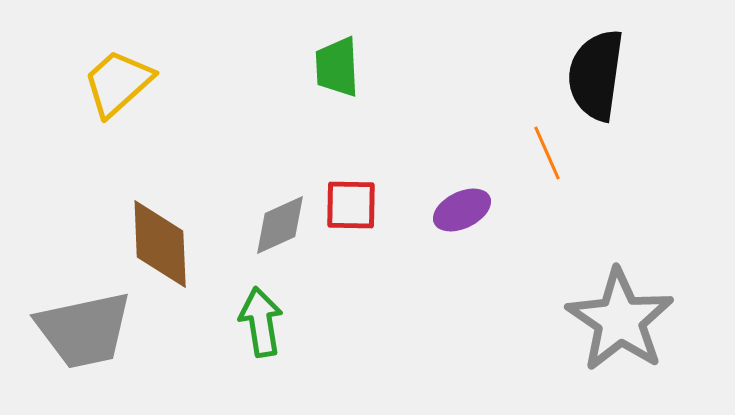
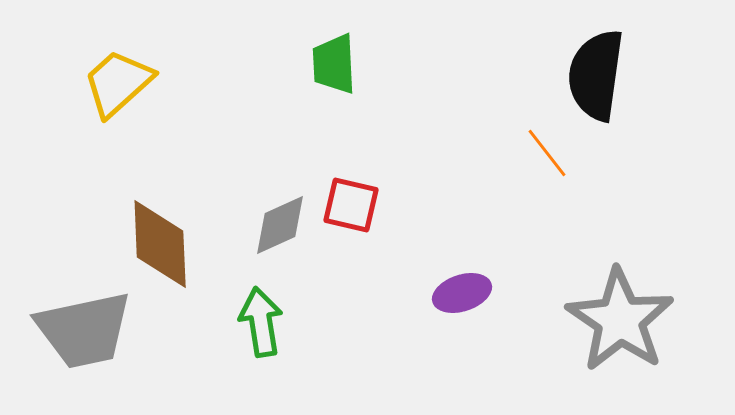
green trapezoid: moved 3 px left, 3 px up
orange line: rotated 14 degrees counterclockwise
red square: rotated 12 degrees clockwise
purple ellipse: moved 83 px down; rotated 8 degrees clockwise
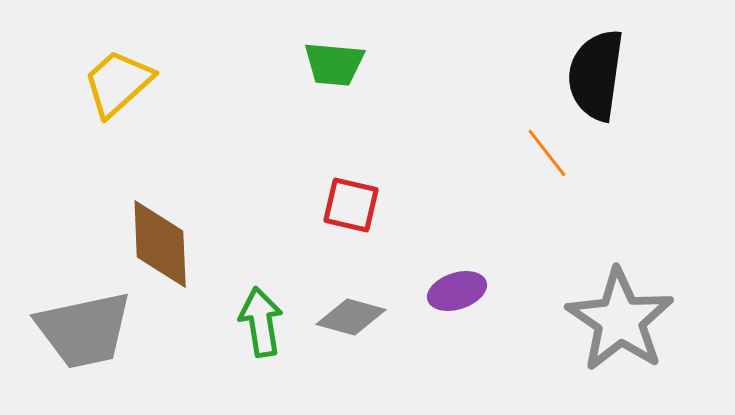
green trapezoid: rotated 82 degrees counterclockwise
gray diamond: moved 71 px right, 92 px down; rotated 40 degrees clockwise
purple ellipse: moved 5 px left, 2 px up
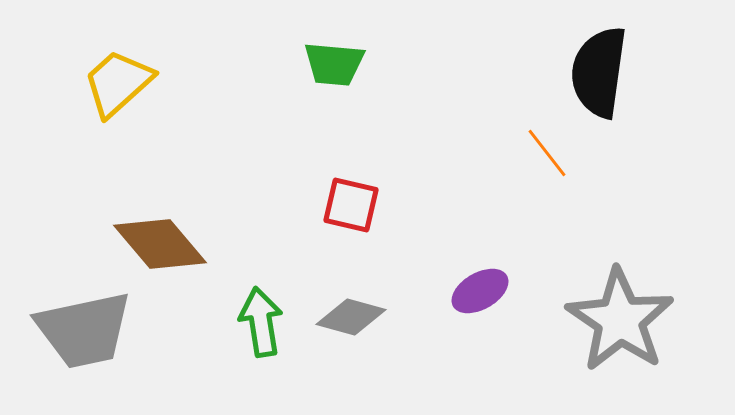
black semicircle: moved 3 px right, 3 px up
brown diamond: rotated 38 degrees counterclockwise
purple ellipse: moved 23 px right; rotated 12 degrees counterclockwise
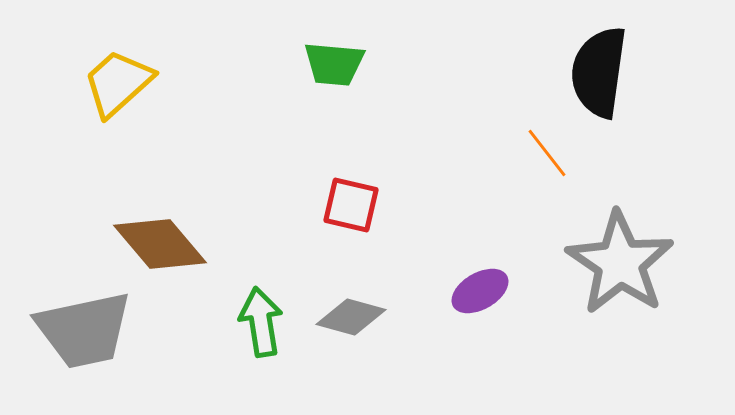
gray star: moved 57 px up
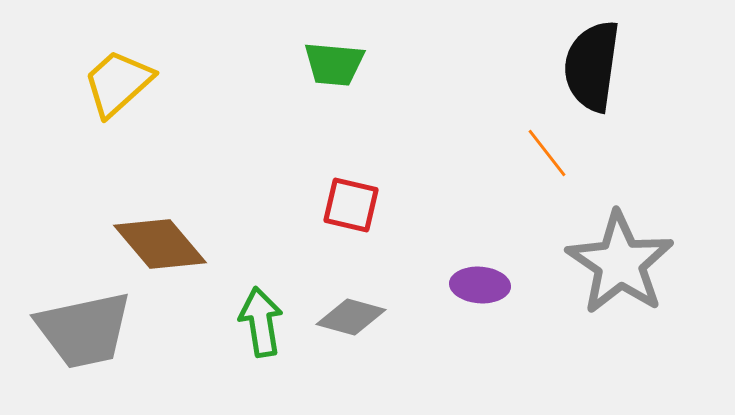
black semicircle: moved 7 px left, 6 px up
purple ellipse: moved 6 px up; rotated 34 degrees clockwise
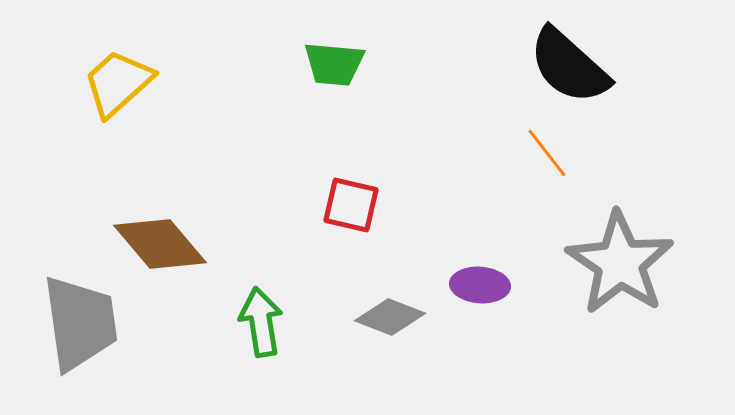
black semicircle: moved 23 px left; rotated 56 degrees counterclockwise
gray diamond: moved 39 px right; rotated 6 degrees clockwise
gray trapezoid: moved 4 px left, 7 px up; rotated 86 degrees counterclockwise
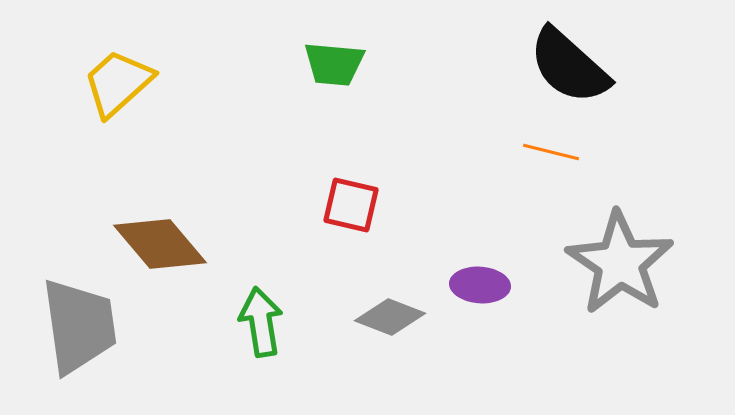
orange line: moved 4 px right, 1 px up; rotated 38 degrees counterclockwise
gray trapezoid: moved 1 px left, 3 px down
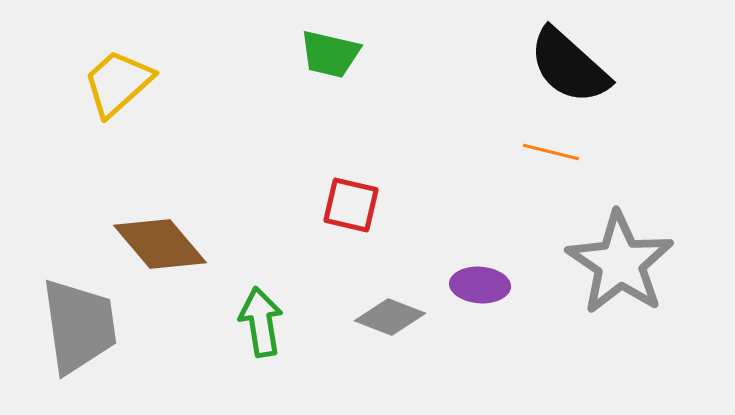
green trapezoid: moved 4 px left, 10 px up; rotated 8 degrees clockwise
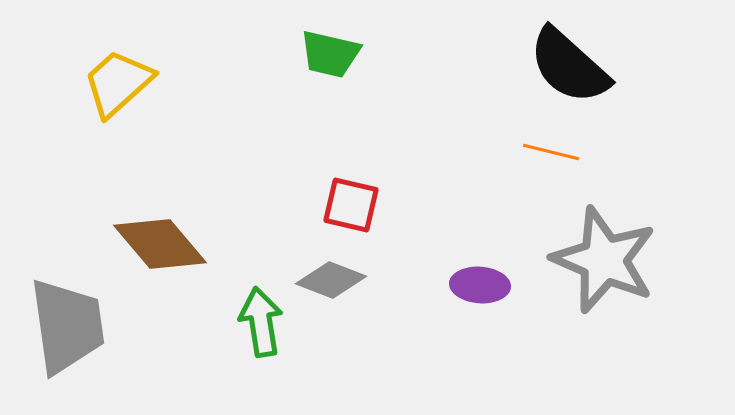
gray star: moved 16 px left, 3 px up; rotated 11 degrees counterclockwise
gray diamond: moved 59 px left, 37 px up
gray trapezoid: moved 12 px left
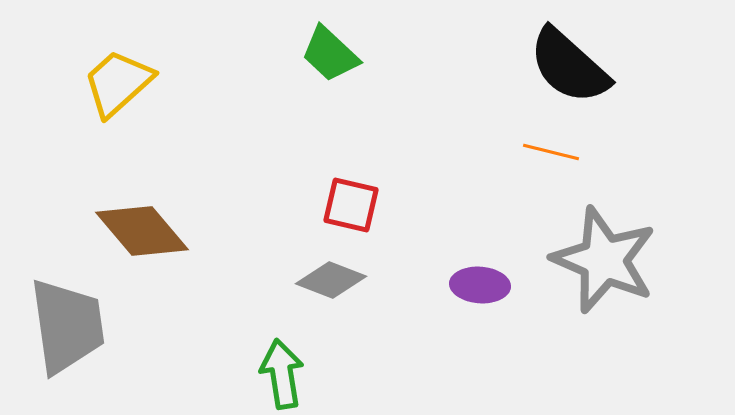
green trapezoid: rotated 30 degrees clockwise
brown diamond: moved 18 px left, 13 px up
green arrow: moved 21 px right, 52 px down
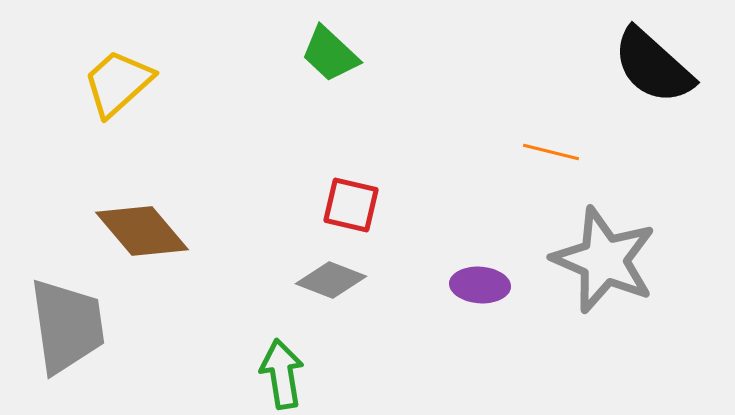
black semicircle: moved 84 px right
